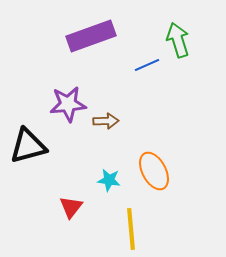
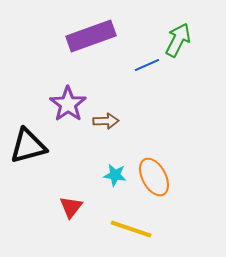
green arrow: rotated 44 degrees clockwise
purple star: rotated 30 degrees counterclockwise
orange ellipse: moved 6 px down
cyan star: moved 6 px right, 5 px up
yellow line: rotated 66 degrees counterclockwise
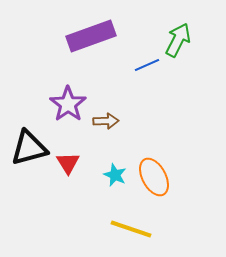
black triangle: moved 1 px right, 2 px down
cyan star: rotated 15 degrees clockwise
red triangle: moved 3 px left, 44 px up; rotated 10 degrees counterclockwise
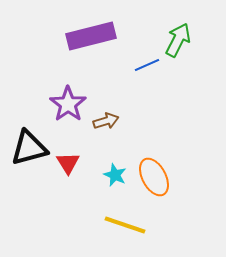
purple rectangle: rotated 6 degrees clockwise
brown arrow: rotated 15 degrees counterclockwise
yellow line: moved 6 px left, 4 px up
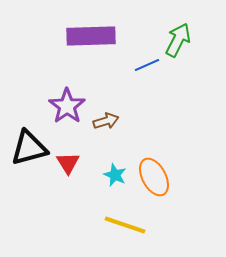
purple rectangle: rotated 12 degrees clockwise
purple star: moved 1 px left, 2 px down
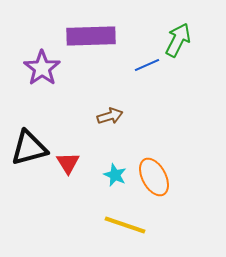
purple star: moved 25 px left, 38 px up
brown arrow: moved 4 px right, 5 px up
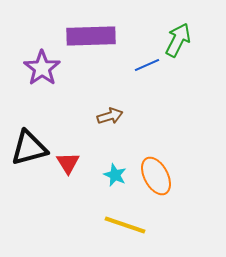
orange ellipse: moved 2 px right, 1 px up
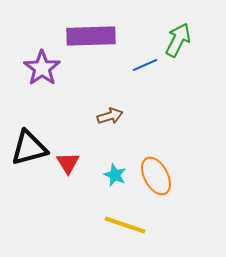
blue line: moved 2 px left
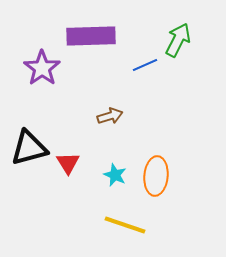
orange ellipse: rotated 33 degrees clockwise
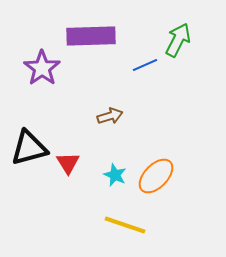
orange ellipse: rotated 39 degrees clockwise
